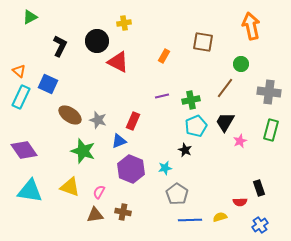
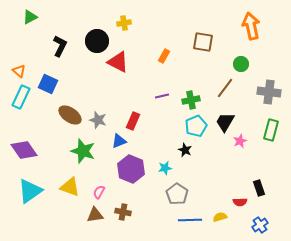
cyan triangle: rotated 44 degrees counterclockwise
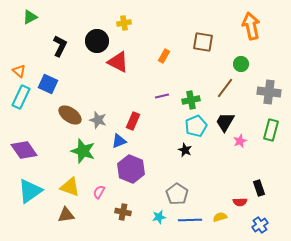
cyan star: moved 6 px left, 49 px down
brown triangle: moved 29 px left
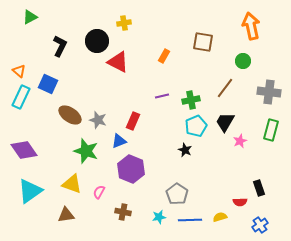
green circle: moved 2 px right, 3 px up
green star: moved 3 px right
yellow triangle: moved 2 px right, 3 px up
